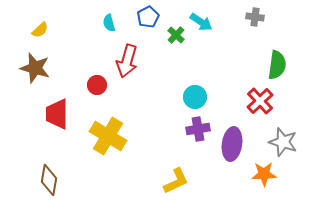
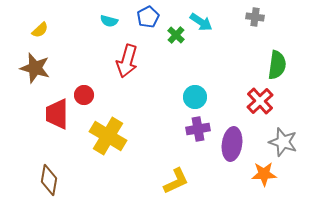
cyan semicircle: moved 2 px up; rotated 60 degrees counterclockwise
red circle: moved 13 px left, 10 px down
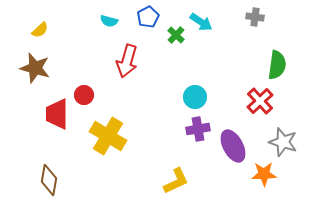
purple ellipse: moved 1 px right, 2 px down; rotated 36 degrees counterclockwise
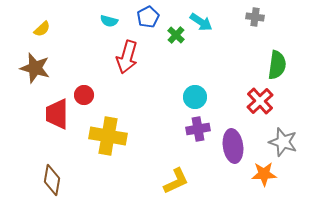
yellow semicircle: moved 2 px right, 1 px up
red arrow: moved 4 px up
yellow cross: rotated 21 degrees counterclockwise
purple ellipse: rotated 20 degrees clockwise
brown diamond: moved 3 px right
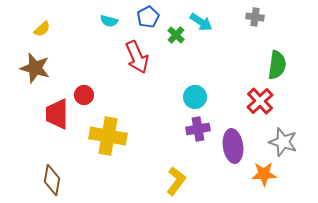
red arrow: moved 10 px right; rotated 40 degrees counterclockwise
yellow L-shape: rotated 28 degrees counterclockwise
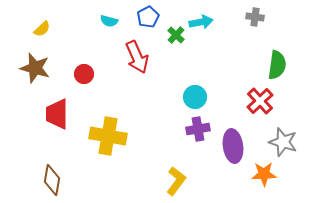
cyan arrow: rotated 45 degrees counterclockwise
red circle: moved 21 px up
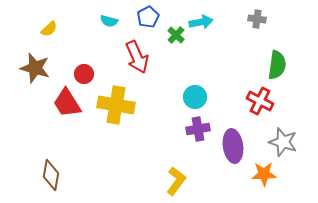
gray cross: moved 2 px right, 2 px down
yellow semicircle: moved 7 px right
red cross: rotated 20 degrees counterclockwise
red trapezoid: moved 10 px right, 11 px up; rotated 32 degrees counterclockwise
yellow cross: moved 8 px right, 31 px up
brown diamond: moved 1 px left, 5 px up
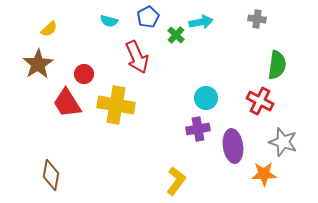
brown star: moved 3 px right, 4 px up; rotated 24 degrees clockwise
cyan circle: moved 11 px right, 1 px down
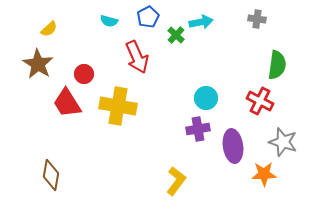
brown star: rotated 8 degrees counterclockwise
yellow cross: moved 2 px right, 1 px down
